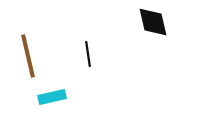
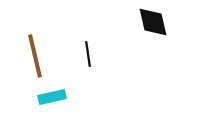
brown line: moved 7 px right
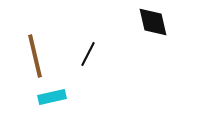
black line: rotated 35 degrees clockwise
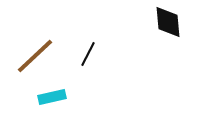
black diamond: moved 15 px right; rotated 8 degrees clockwise
brown line: rotated 60 degrees clockwise
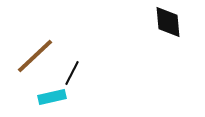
black line: moved 16 px left, 19 px down
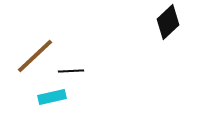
black diamond: rotated 52 degrees clockwise
black line: moved 1 px left, 2 px up; rotated 60 degrees clockwise
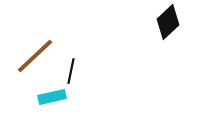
black line: rotated 75 degrees counterclockwise
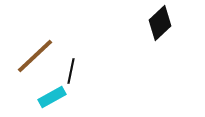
black diamond: moved 8 px left, 1 px down
cyan rectangle: rotated 16 degrees counterclockwise
